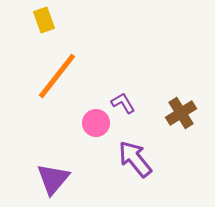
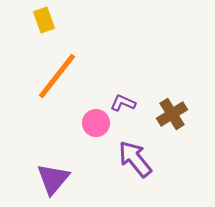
purple L-shape: rotated 35 degrees counterclockwise
brown cross: moved 9 px left, 1 px down
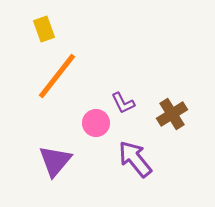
yellow rectangle: moved 9 px down
purple L-shape: rotated 140 degrees counterclockwise
purple triangle: moved 2 px right, 18 px up
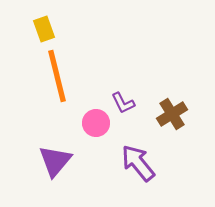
orange line: rotated 52 degrees counterclockwise
purple arrow: moved 3 px right, 4 px down
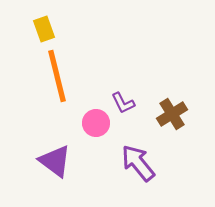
purple triangle: rotated 33 degrees counterclockwise
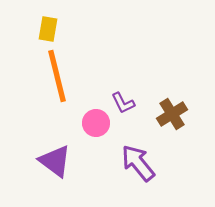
yellow rectangle: moved 4 px right; rotated 30 degrees clockwise
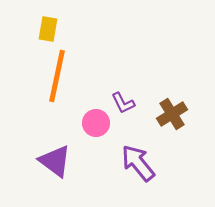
orange line: rotated 26 degrees clockwise
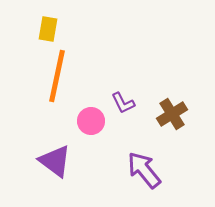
pink circle: moved 5 px left, 2 px up
purple arrow: moved 6 px right, 7 px down
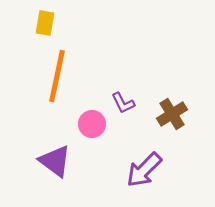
yellow rectangle: moved 3 px left, 6 px up
pink circle: moved 1 px right, 3 px down
purple arrow: rotated 96 degrees counterclockwise
